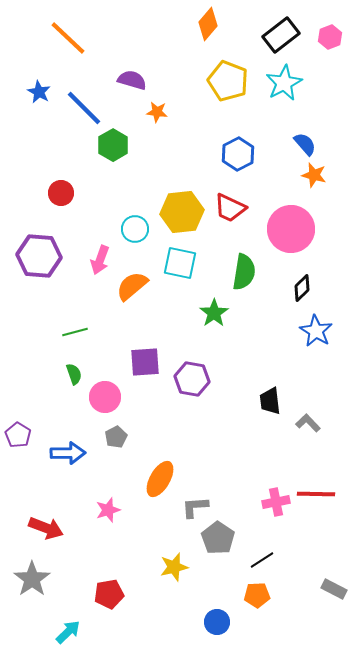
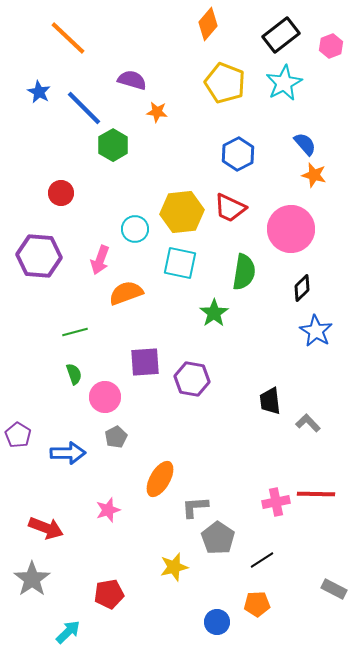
pink hexagon at (330, 37): moved 1 px right, 9 px down
yellow pentagon at (228, 81): moved 3 px left, 2 px down
orange semicircle at (132, 286): moved 6 px left, 7 px down; rotated 20 degrees clockwise
orange pentagon at (257, 595): moved 9 px down
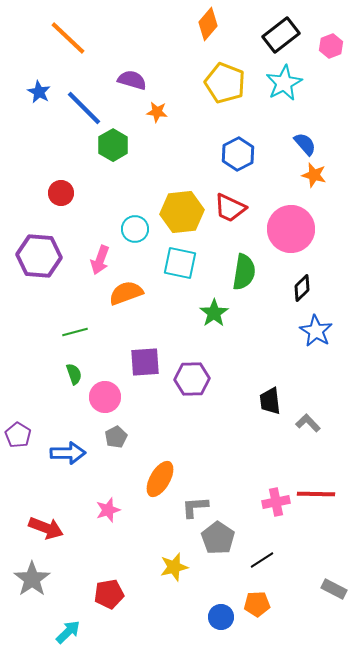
purple hexagon at (192, 379): rotated 12 degrees counterclockwise
blue circle at (217, 622): moved 4 px right, 5 px up
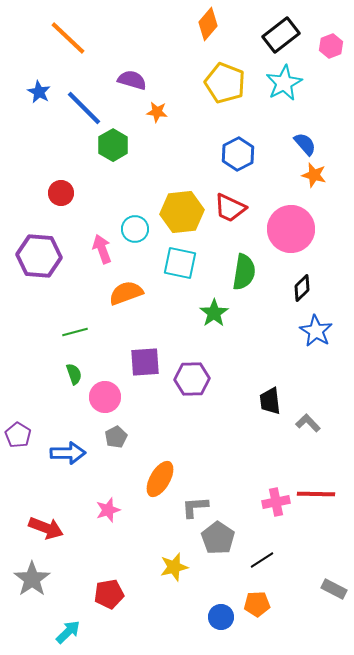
pink arrow at (100, 260): moved 2 px right, 11 px up; rotated 140 degrees clockwise
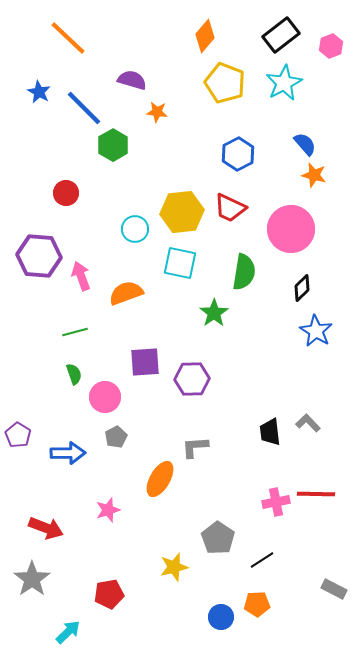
orange diamond at (208, 24): moved 3 px left, 12 px down
red circle at (61, 193): moved 5 px right
pink arrow at (102, 249): moved 21 px left, 27 px down
black trapezoid at (270, 401): moved 31 px down
gray L-shape at (195, 507): moved 60 px up
